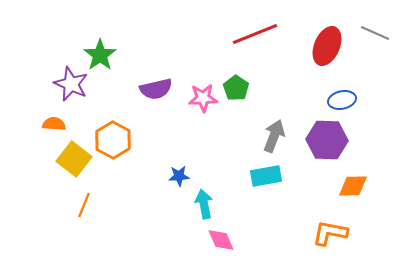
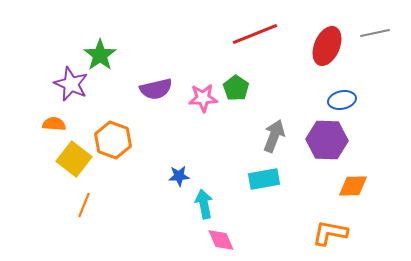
gray line: rotated 36 degrees counterclockwise
orange hexagon: rotated 9 degrees counterclockwise
cyan rectangle: moved 2 px left, 3 px down
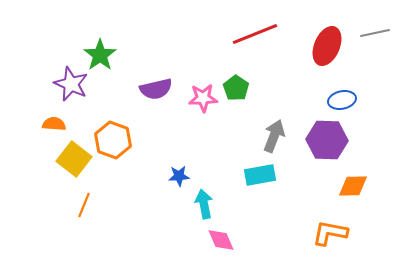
cyan rectangle: moved 4 px left, 4 px up
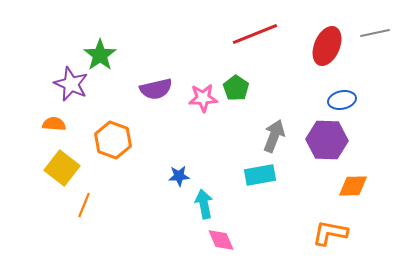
yellow square: moved 12 px left, 9 px down
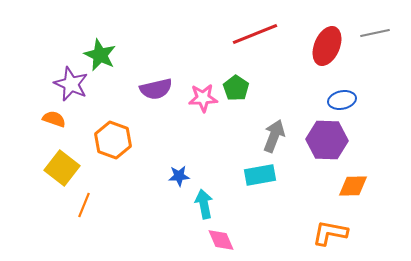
green star: rotated 12 degrees counterclockwise
orange semicircle: moved 5 px up; rotated 15 degrees clockwise
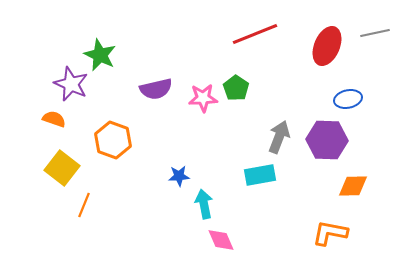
blue ellipse: moved 6 px right, 1 px up
gray arrow: moved 5 px right, 1 px down
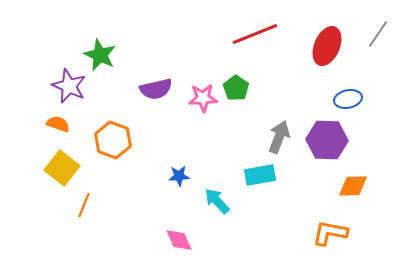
gray line: moved 3 px right, 1 px down; rotated 44 degrees counterclockwise
purple star: moved 2 px left, 2 px down
orange semicircle: moved 4 px right, 5 px down
cyan arrow: moved 13 px right, 3 px up; rotated 32 degrees counterclockwise
pink diamond: moved 42 px left
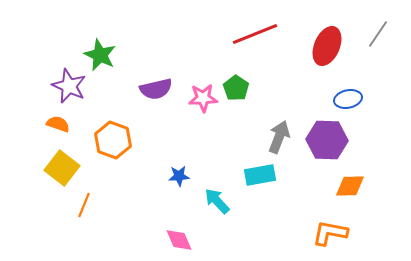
orange diamond: moved 3 px left
